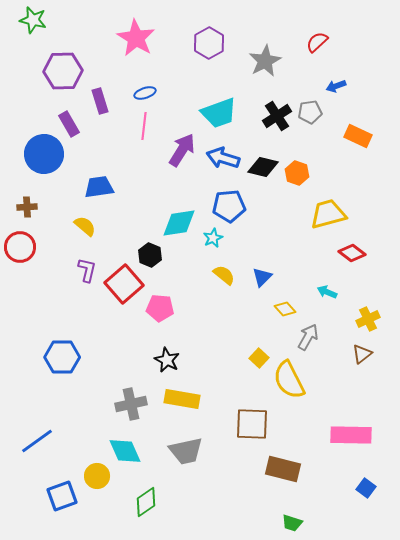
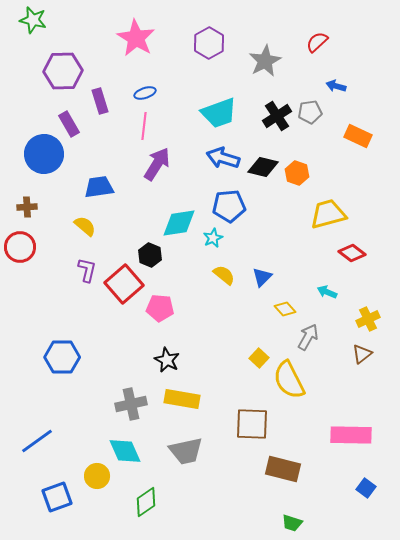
blue arrow at (336, 86): rotated 36 degrees clockwise
purple arrow at (182, 150): moved 25 px left, 14 px down
blue square at (62, 496): moved 5 px left, 1 px down
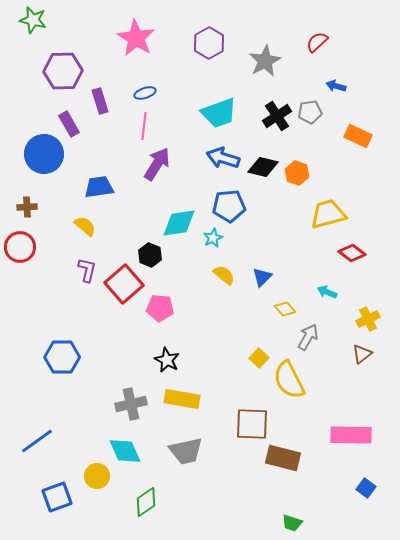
brown rectangle at (283, 469): moved 11 px up
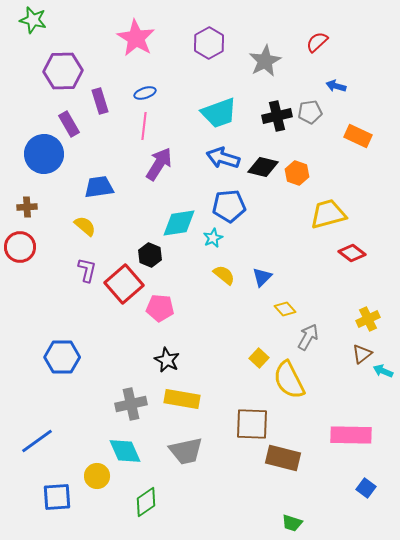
black cross at (277, 116): rotated 20 degrees clockwise
purple arrow at (157, 164): moved 2 px right
cyan arrow at (327, 292): moved 56 px right, 79 px down
blue square at (57, 497): rotated 16 degrees clockwise
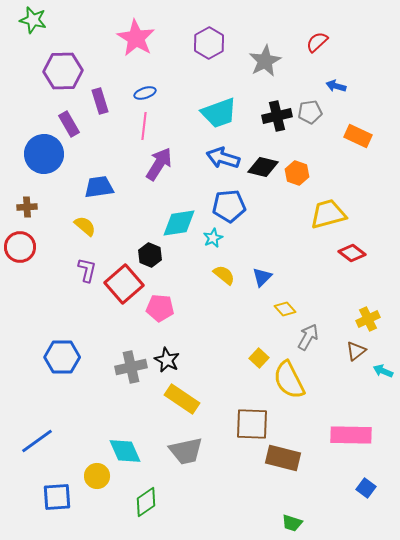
brown triangle at (362, 354): moved 6 px left, 3 px up
yellow rectangle at (182, 399): rotated 24 degrees clockwise
gray cross at (131, 404): moved 37 px up
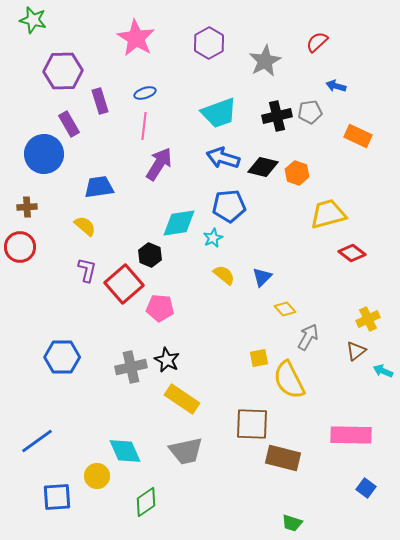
yellow square at (259, 358): rotated 36 degrees clockwise
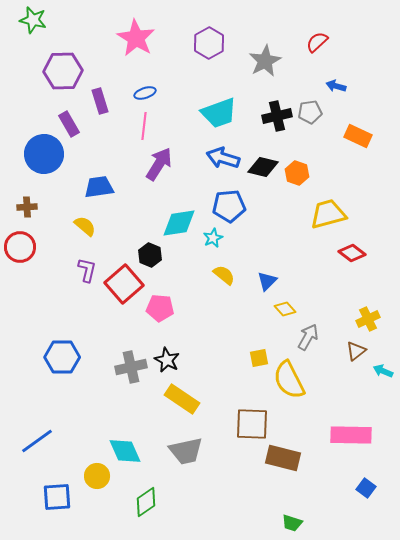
blue triangle at (262, 277): moved 5 px right, 4 px down
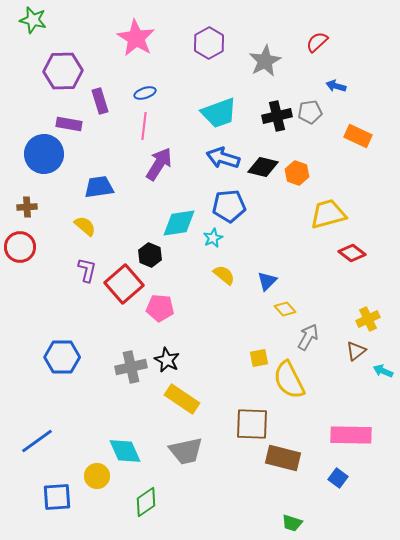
purple rectangle at (69, 124): rotated 50 degrees counterclockwise
blue square at (366, 488): moved 28 px left, 10 px up
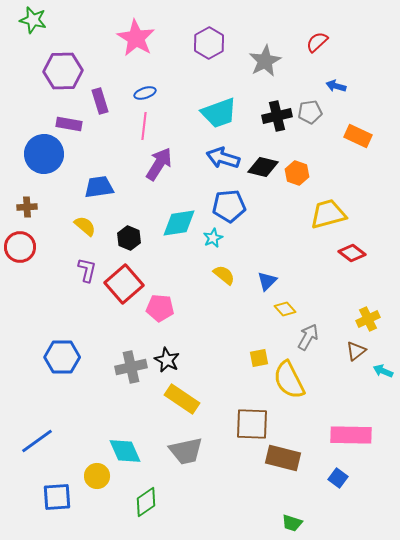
black hexagon at (150, 255): moved 21 px left, 17 px up
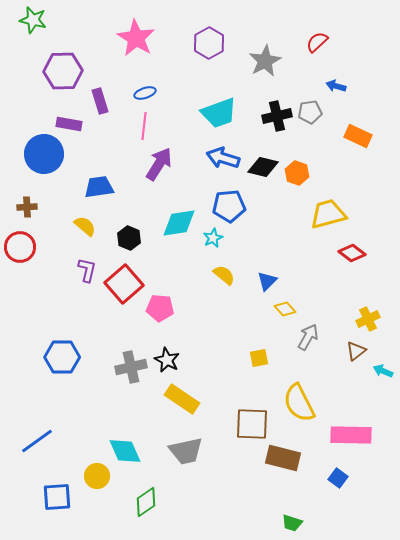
yellow semicircle at (289, 380): moved 10 px right, 23 px down
